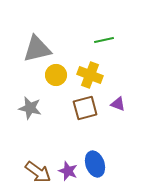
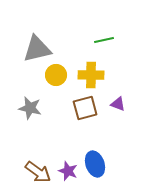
yellow cross: moved 1 px right; rotated 20 degrees counterclockwise
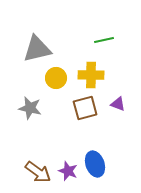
yellow circle: moved 3 px down
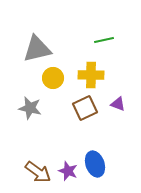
yellow circle: moved 3 px left
brown square: rotated 10 degrees counterclockwise
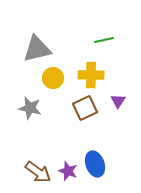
purple triangle: moved 3 px up; rotated 42 degrees clockwise
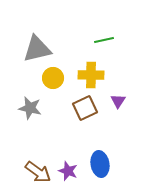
blue ellipse: moved 5 px right; rotated 10 degrees clockwise
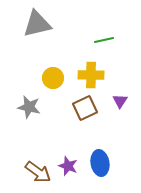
gray triangle: moved 25 px up
purple triangle: moved 2 px right
gray star: moved 1 px left, 1 px up
blue ellipse: moved 1 px up
purple star: moved 5 px up
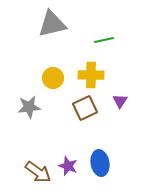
gray triangle: moved 15 px right
gray star: rotated 20 degrees counterclockwise
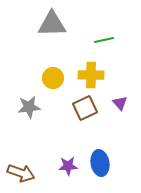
gray triangle: rotated 12 degrees clockwise
purple triangle: moved 2 px down; rotated 14 degrees counterclockwise
purple star: rotated 24 degrees counterclockwise
brown arrow: moved 17 px left, 1 px down; rotated 16 degrees counterclockwise
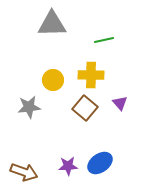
yellow circle: moved 2 px down
brown square: rotated 25 degrees counterclockwise
blue ellipse: rotated 65 degrees clockwise
brown arrow: moved 3 px right, 1 px up
